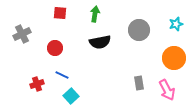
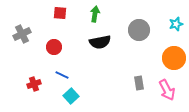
red circle: moved 1 px left, 1 px up
red cross: moved 3 px left
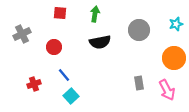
blue line: moved 2 px right; rotated 24 degrees clockwise
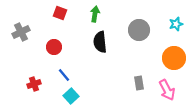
red square: rotated 16 degrees clockwise
gray cross: moved 1 px left, 2 px up
black semicircle: rotated 95 degrees clockwise
